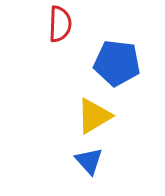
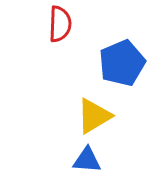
blue pentagon: moved 5 px right; rotated 30 degrees counterclockwise
blue triangle: moved 2 px left, 1 px up; rotated 44 degrees counterclockwise
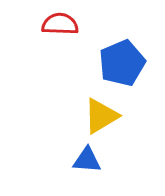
red semicircle: rotated 90 degrees counterclockwise
yellow triangle: moved 7 px right
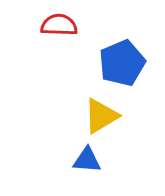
red semicircle: moved 1 px left, 1 px down
